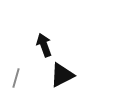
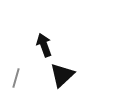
black triangle: rotated 16 degrees counterclockwise
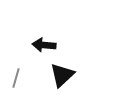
black arrow: rotated 65 degrees counterclockwise
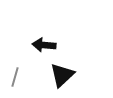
gray line: moved 1 px left, 1 px up
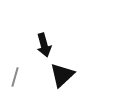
black arrow: rotated 110 degrees counterclockwise
